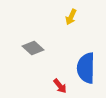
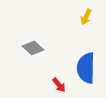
yellow arrow: moved 15 px right
red arrow: moved 1 px left, 1 px up
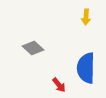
yellow arrow: rotated 21 degrees counterclockwise
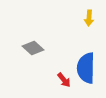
yellow arrow: moved 3 px right, 1 px down
red arrow: moved 5 px right, 5 px up
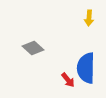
red arrow: moved 4 px right
